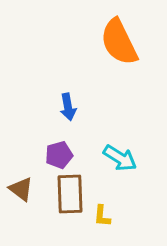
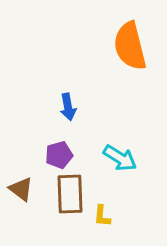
orange semicircle: moved 11 px right, 4 px down; rotated 12 degrees clockwise
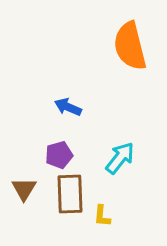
blue arrow: rotated 124 degrees clockwise
cyan arrow: rotated 84 degrees counterclockwise
brown triangle: moved 3 px right; rotated 24 degrees clockwise
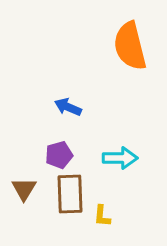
cyan arrow: rotated 52 degrees clockwise
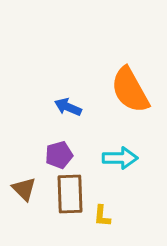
orange semicircle: moved 44 px down; rotated 15 degrees counterclockwise
brown triangle: rotated 16 degrees counterclockwise
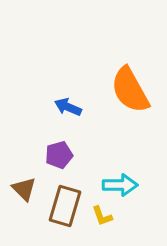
cyan arrow: moved 27 px down
brown rectangle: moved 5 px left, 12 px down; rotated 18 degrees clockwise
yellow L-shape: rotated 25 degrees counterclockwise
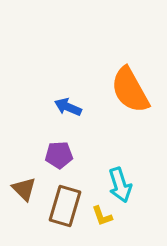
purple pentagon: rotated 12 degrees clockwise
cyan arrow: rotated 72 degrees clockwise
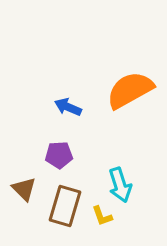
orange semicircle: rotated 90 degrees clockwise
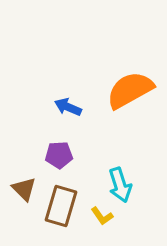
brown rectangle: moved 4 px left
yellow L-shape: rotated 15 degrees counterclockwise
